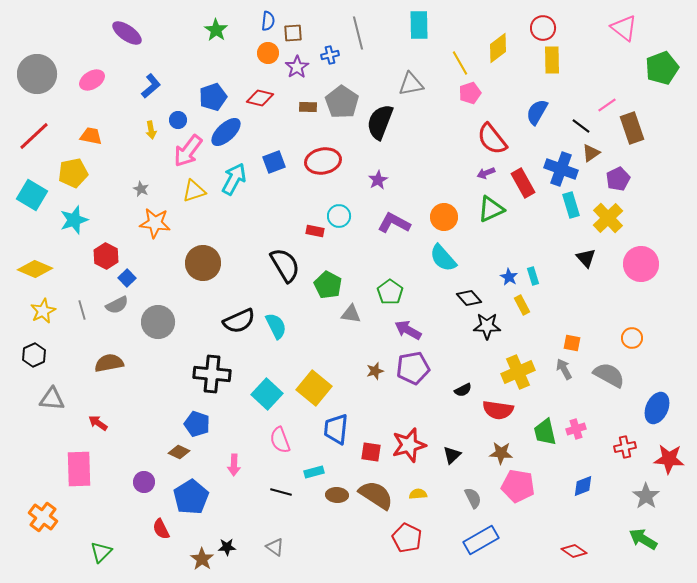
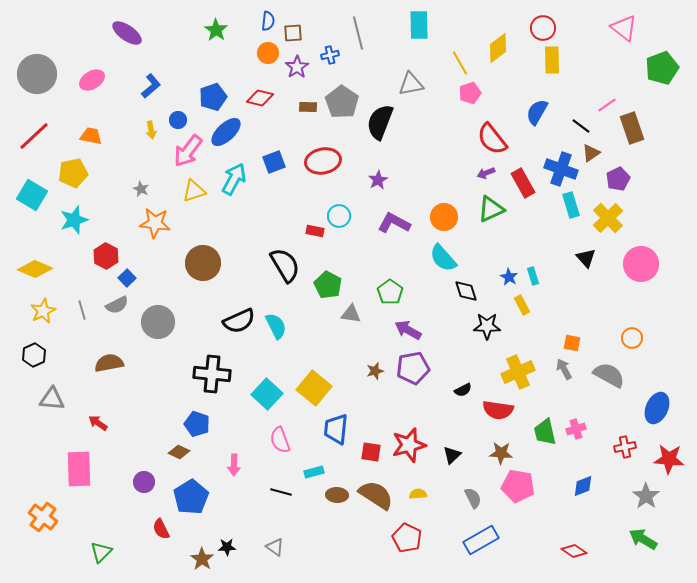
black diamond at (469, 298): moved 3 px left, 7 px up; rotated 25 degrees clockwise
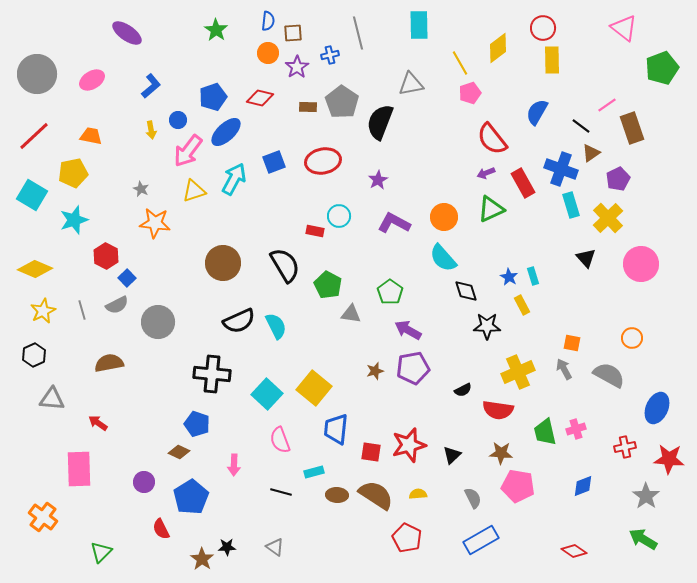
brown circle at (203, 263): moved 20 px right
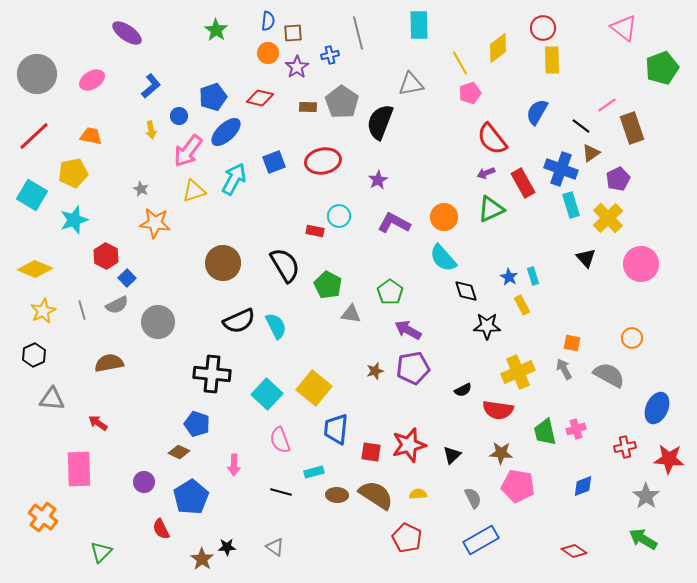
blue circle at (178, 120): moved 1 px right, 4 px up
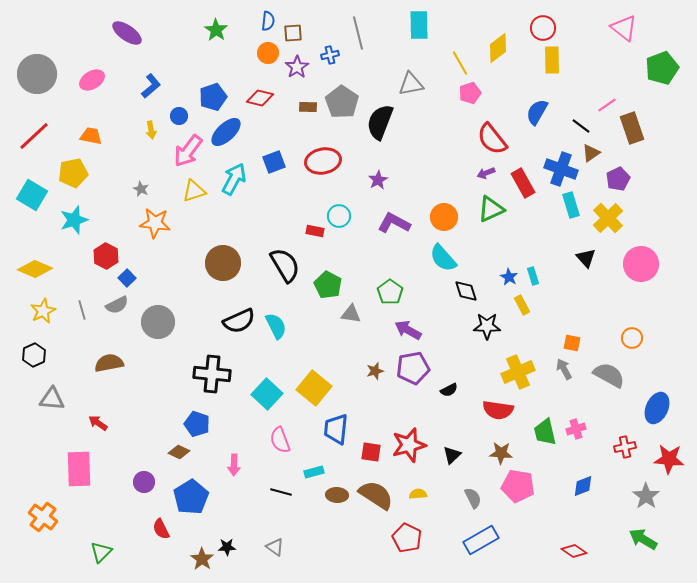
black semicircle at (463, 390): moved 14 px left
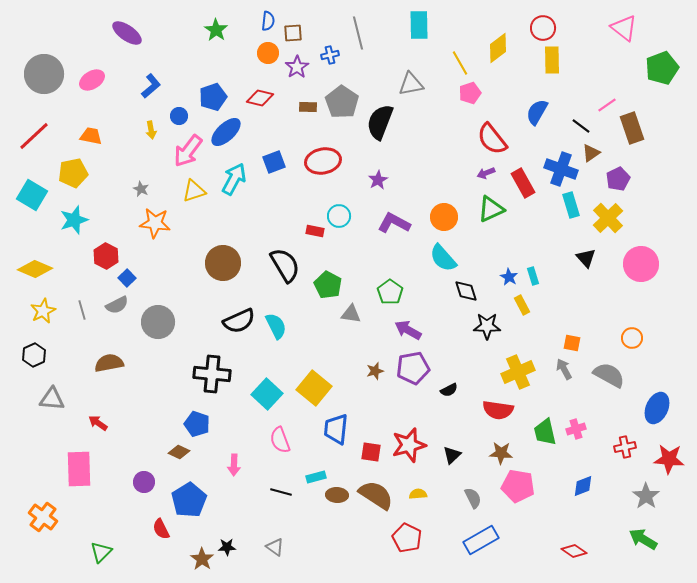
gray circle at (37, 74): moved 7 px right
cyan rectangle at (314, 472): moved 2 px right, 5 px down
blue pentagon at (191, 497): moved 2 px left, 3 px down
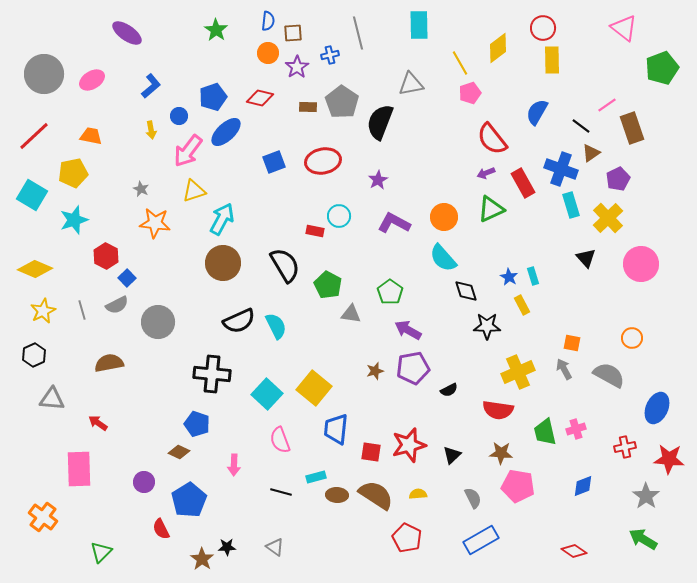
cyan arrow at (234, 179): moved 12 px left, 40 px down
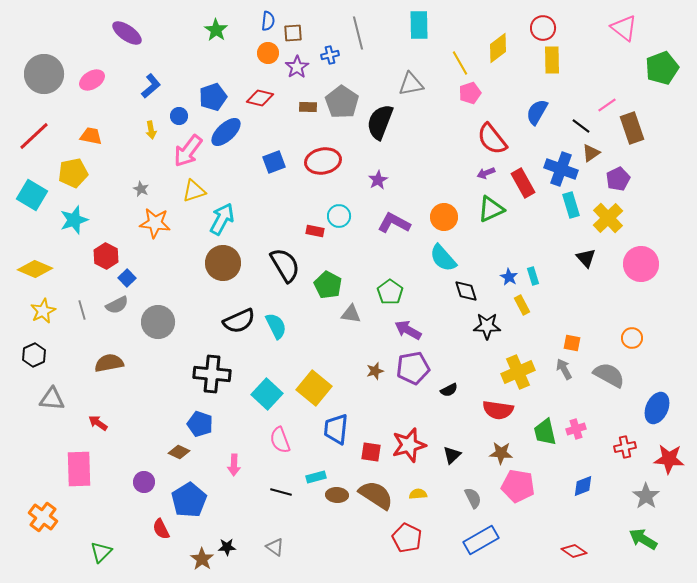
blue pentagon at (197, 424): moved 3 px right
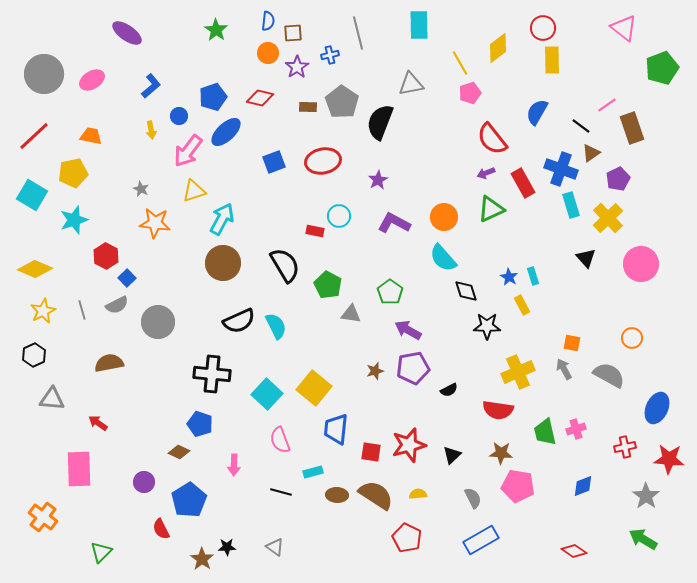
cyan rectangle at (316, 477): moved 3 px left, 5 px up
